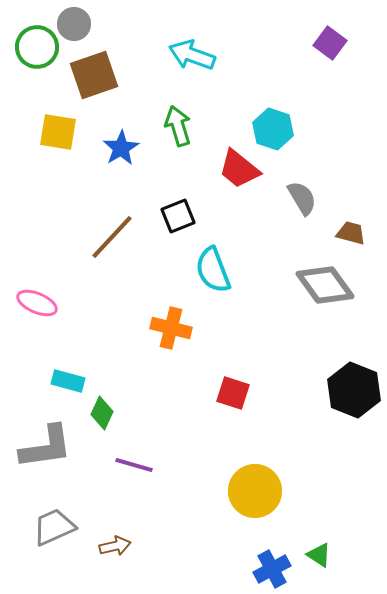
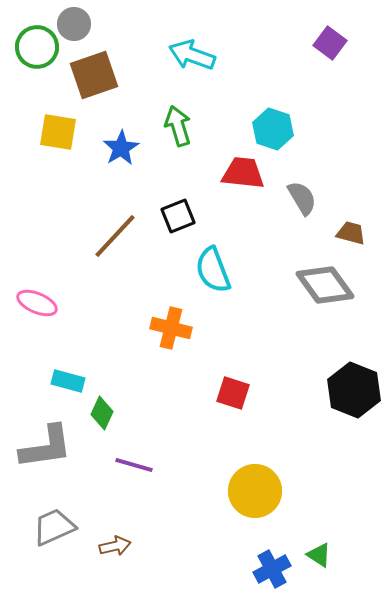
red trapezoid: moved 4 px right, 4 px down; rotated 147 degrees clockwise
brown line: moved 3 px right, 1 px up
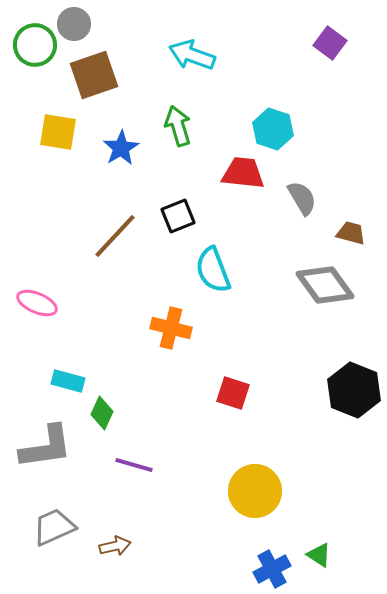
green circle: moved 2 px left, 2 px up
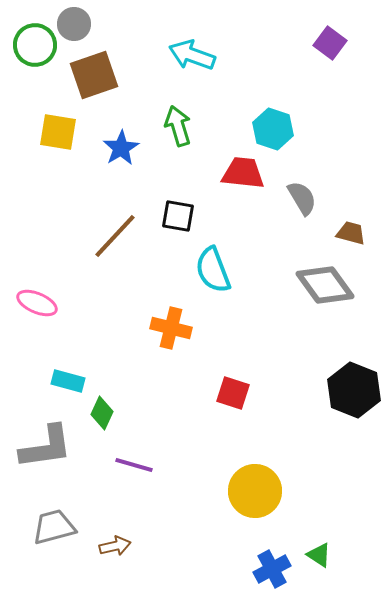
black square: rotated 32 degrees clockwise
gray trapezoid: rotated 9 degrees clockwise
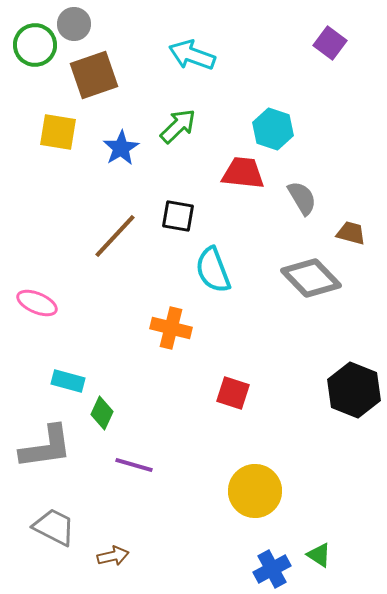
green arrow: rotated 63 degrees clockwise
gray diamond: moved 14 px left, 7 px up; rotated 8 degrees counterclockwise
gray trapezoid: rotated 42 degrees clockwise
brown arrow: moved 2 px left, 10 px down
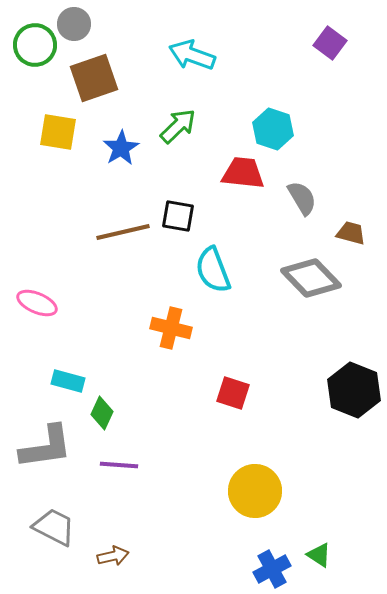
brown square: moved 3 px down
brown line: moved 8 px right, 4 px up; rotated 34 degrees clockwise
purple line: moved 15 px left; rotated 12 degrees counterclockwise
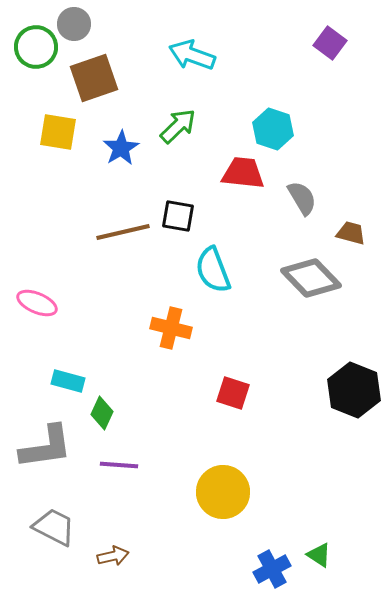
green circle: moved 1 px right, 2 px down
yellow circle: moved 32 px left, 1 px down
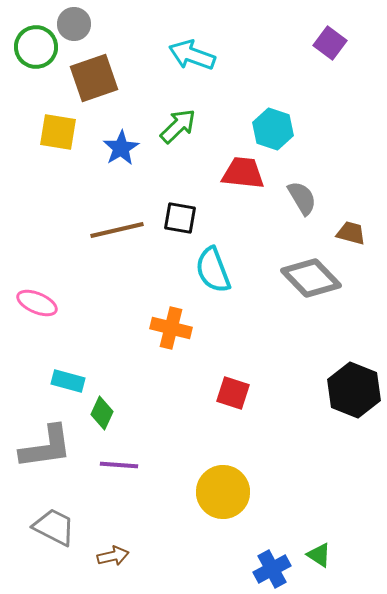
black square: moved 2 px right, 2 px down
brown line: moved 6 px left, 2 px up
